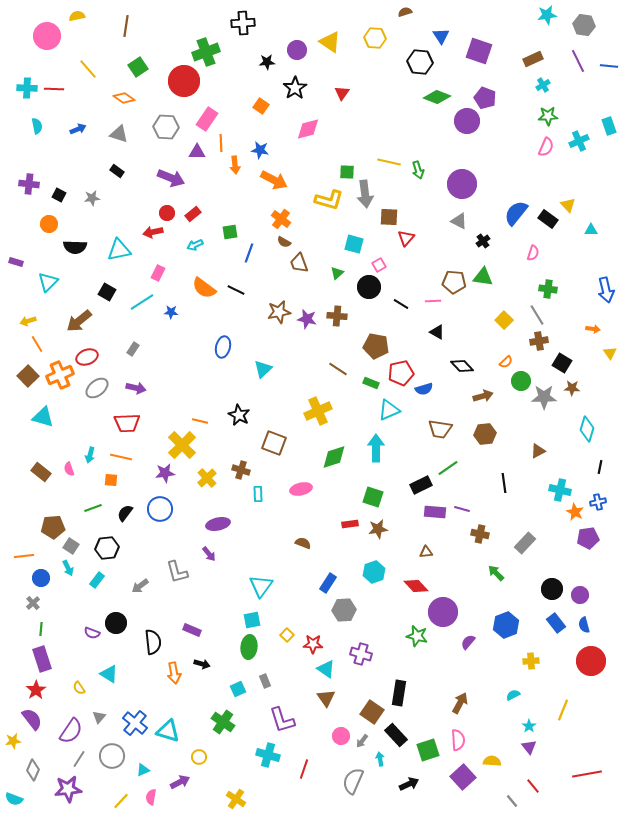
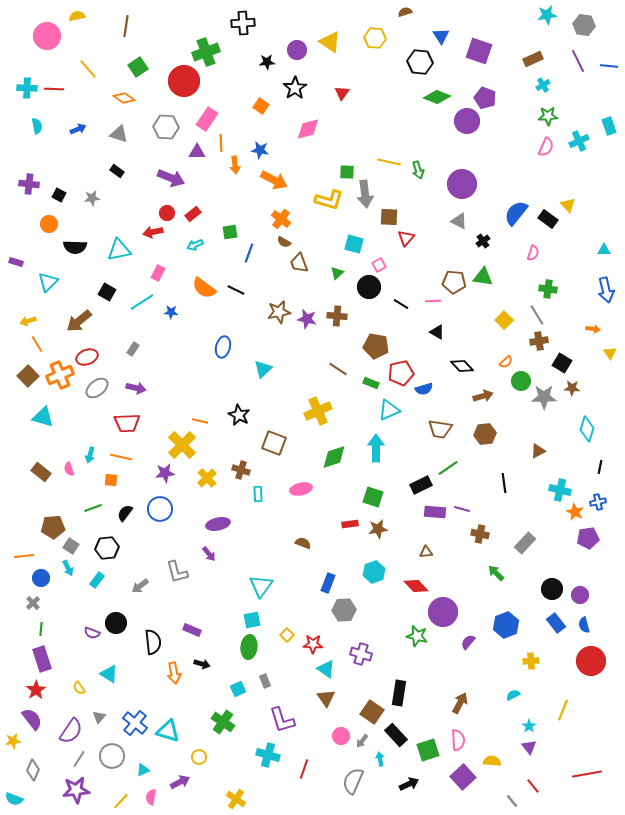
cyan triangle at (591, 230): moved 13 px right, 20 px down
blue rectangle at (328, 583): rotated 12 degrees counterclockwise
purple star at (68, 789): moved 8 px right, 1 px down
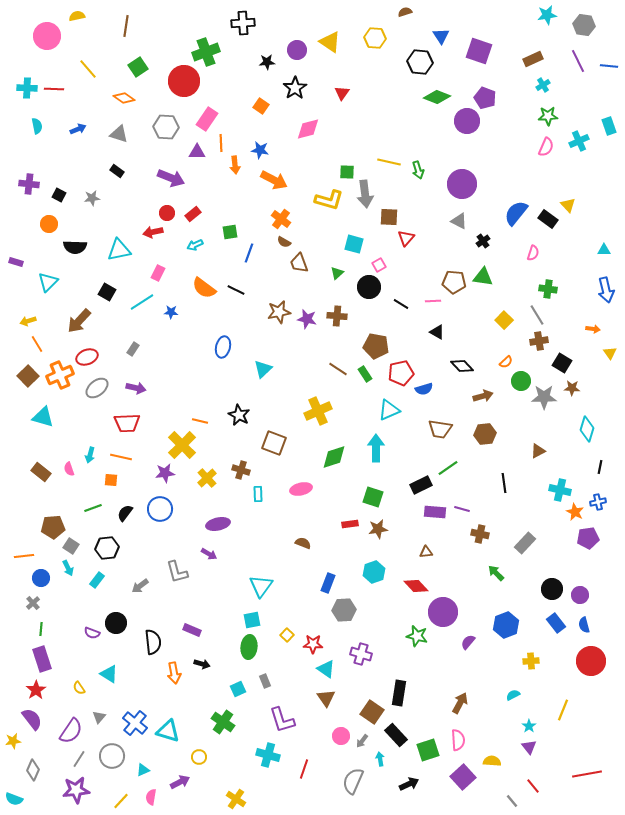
brown arrow at (79, 321): rotated 8 degrees counterclockwise
green rectangle at (371, 383): moved 6 px left, 9 px up; rotated 35 degrees clockwise
purple arrow at (209, 554): rotated 21 degrees counterclockwise
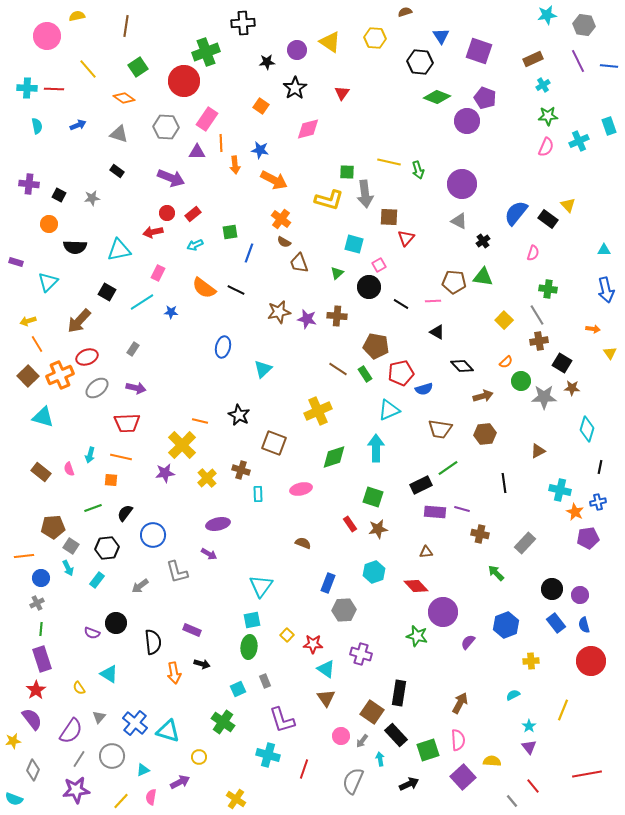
blue arrow at (78, 129): moved 4 px up
blue circle at (160, 509): moved 7 px left, 26 px down
red rectangle at (350, 524): rotated 63 degrees clockwise
gray cross at (33, 603): moved 4 px right; rotated 16 degrees clockwise
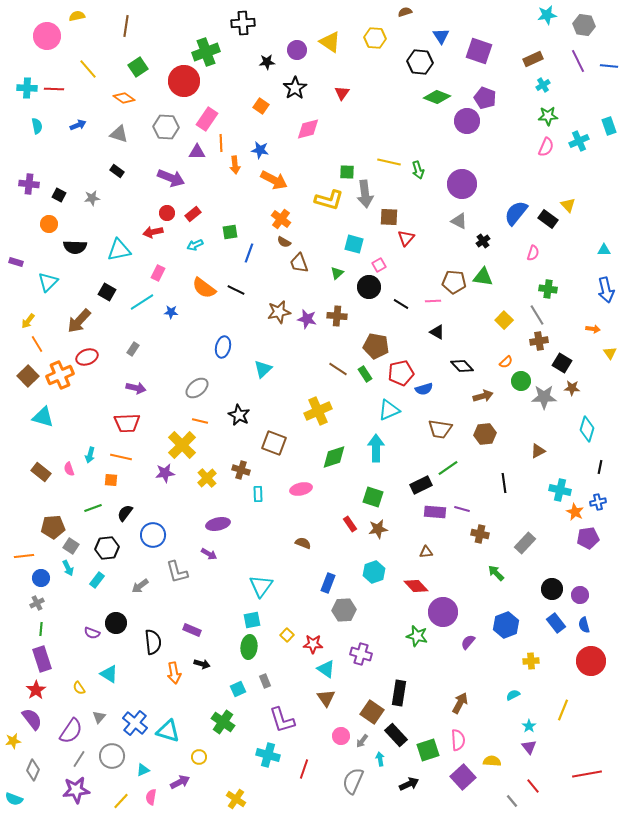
yellow arrow at (28, 321): rotated 35 degrees counterclockwise
gray ellipse at (97, 388): moved 100 px right
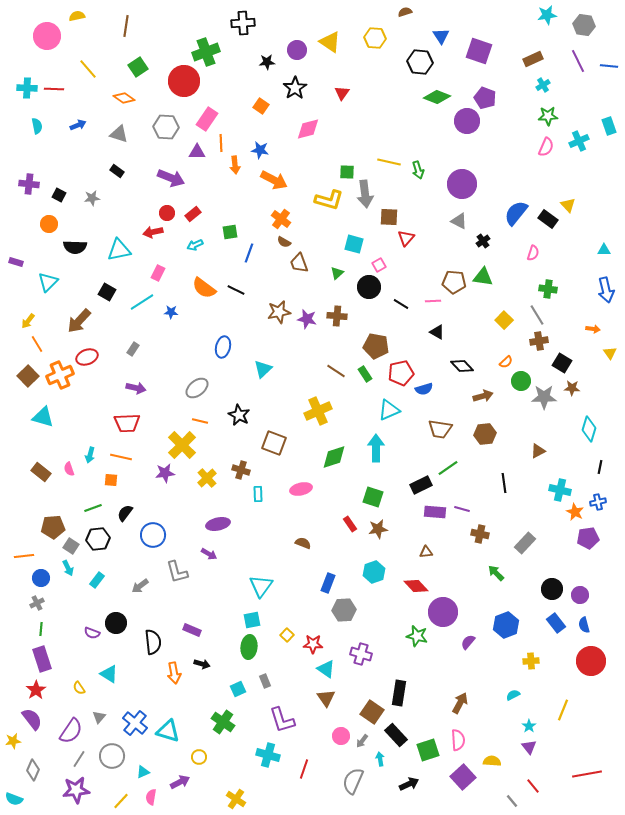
brown line at (338, 369): moved 2 px left, 2 px down
cyan diamond at (587, 429): moved 2 px right
black hexagon at (107, 548): moved 9 px left, 9 px up
cyan triangle at (143, 770): moved 2 px down
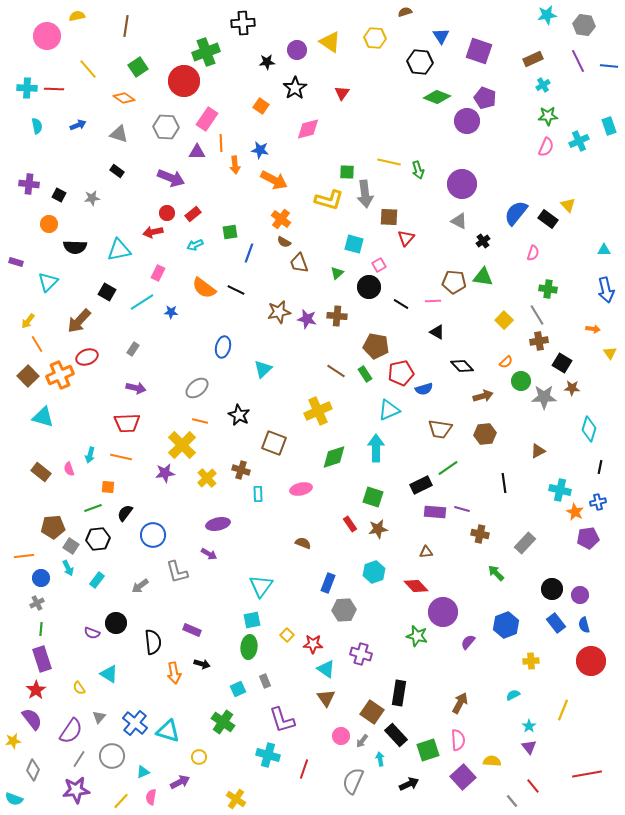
orange square at (111, 480): moved 3 px left, 7 px down
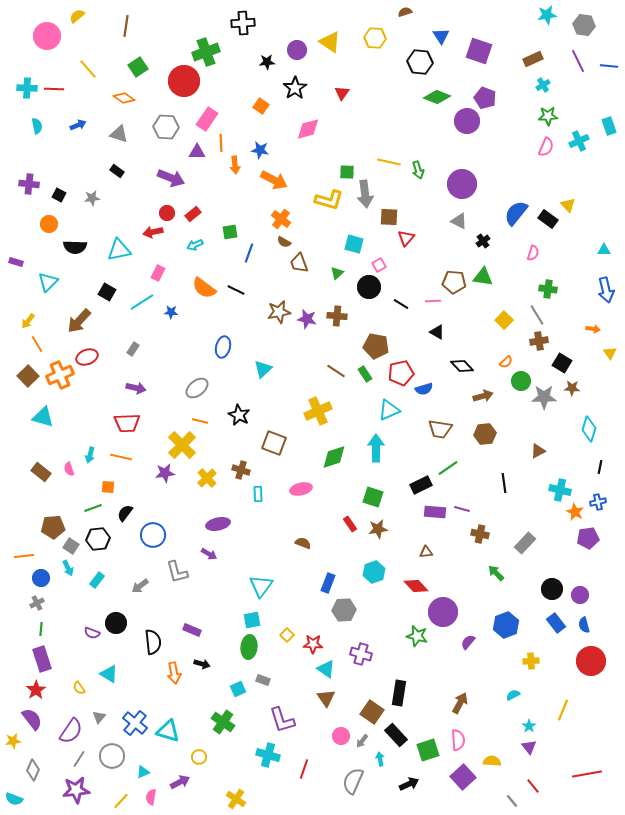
yellow semicircle at (77, 16): rotated 28 degrees counterclockwise
gray rectangle at (265, 681): moved 2 px left, 1 px up; rotated 48 degrees counterclockwise
